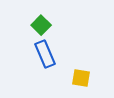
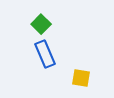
green square: moved 1 px up
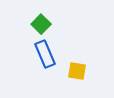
yellow square: moved 4 px left, 7 px up
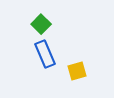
yellow square: rotated 24 degrees counterclockwise
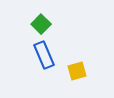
blue rectangle: moved 1 px left, 1 px down
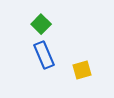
yellow square: moved 5 px right, 1 px up
